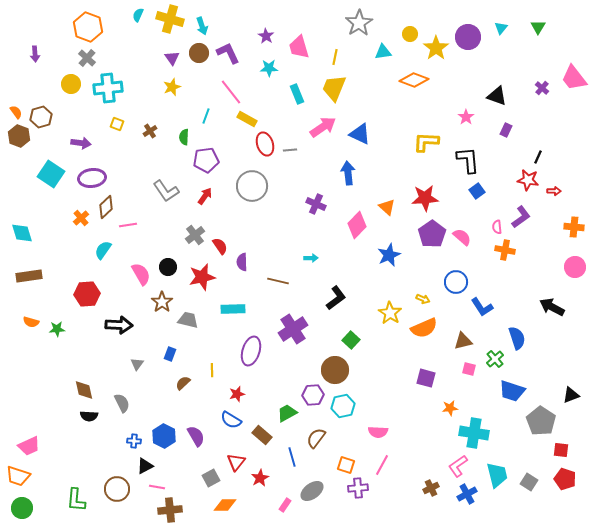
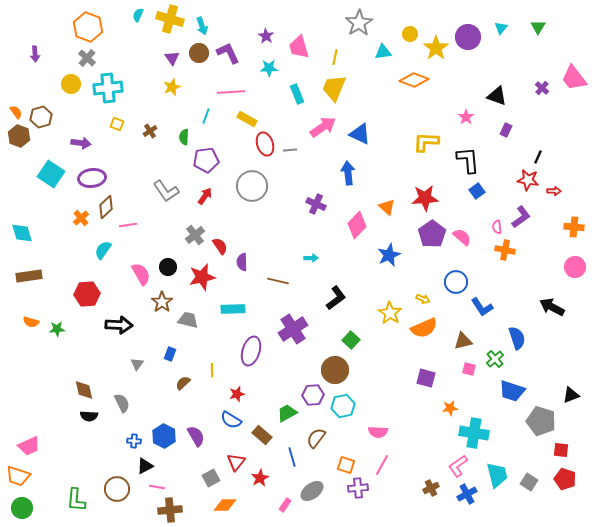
pink line at (231, 92): rotated 56 degrees counterclockwise
gray pentagon at (541, 421): rotated 16 degrees counterclockwise
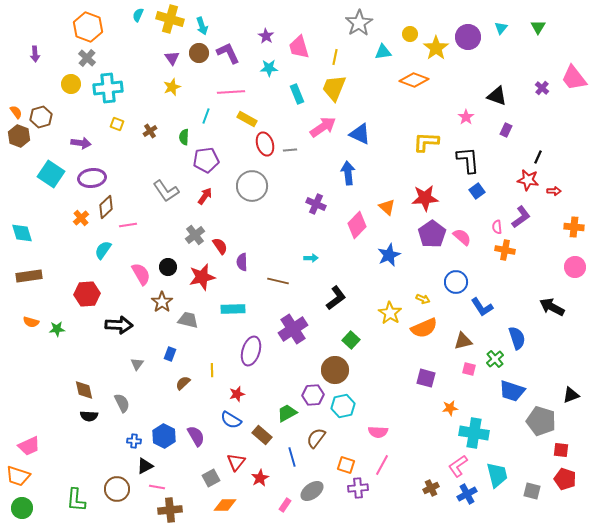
gray square at (529, 482): moved 3 px right, 9 px down; rotated 18 degrees counterclockwise
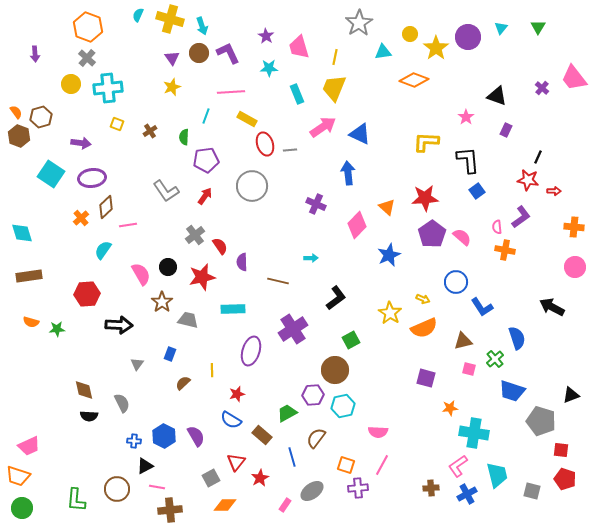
green square at (351, 340): rotated 18 degrees clockwise
brown cross at (431, 488): rotated 21 degrees clockwise
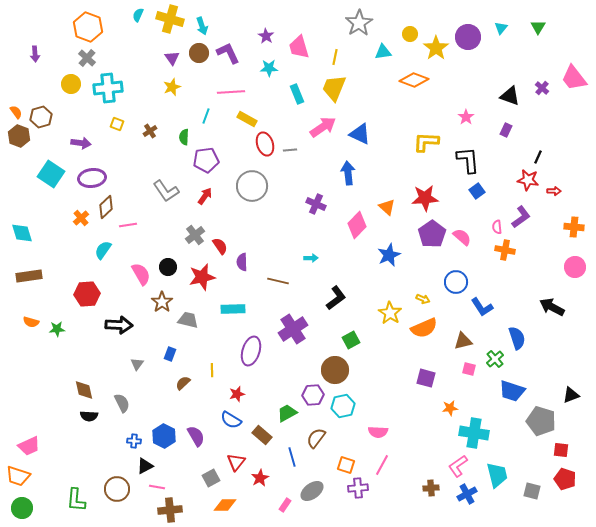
black triangle at (497, 96): moved 13 px right
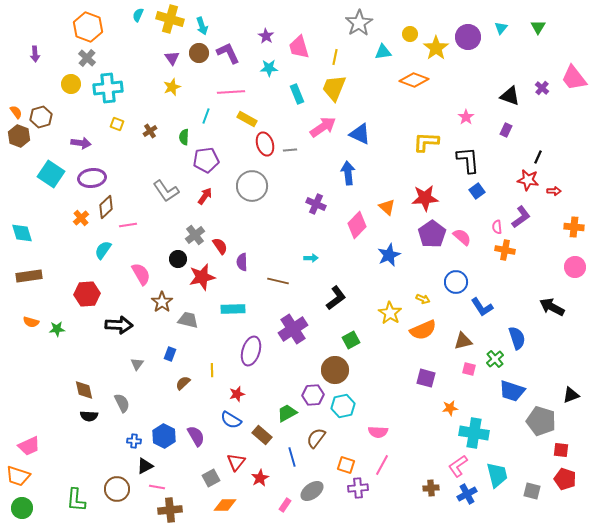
black circle at (168, 267): moved 10 px right, 8 px up
orange semicircle at (424, 328): moved 1 px left, 2 px down
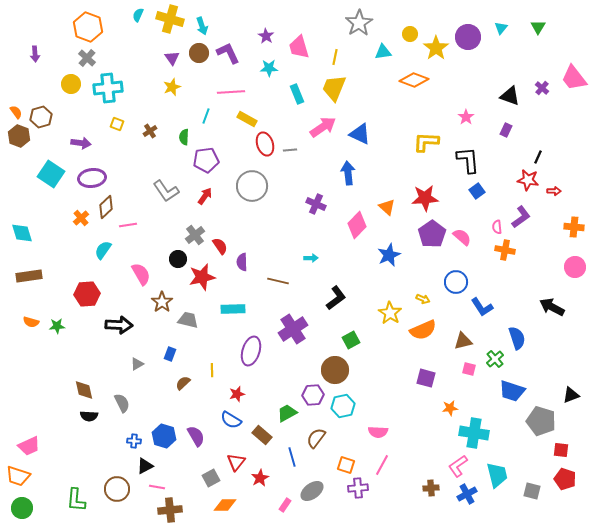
green star at (57, 329): moved 3 px up
gray triangle at (137, 364): rotated 24 degrees clockwise
blue hexagon at (164, 436): rotated 10 degrees counterclockwise
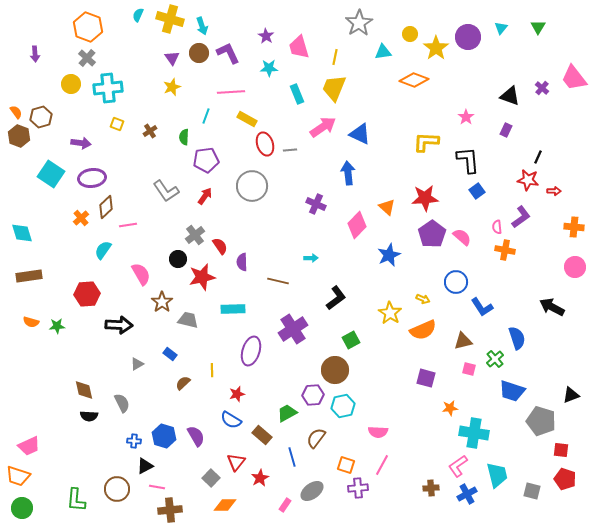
blue rectangle at (170, 354): rotated 72 degrees counterclockwise
gray square at (211, 478): rotated 18 degrees counterclockwise
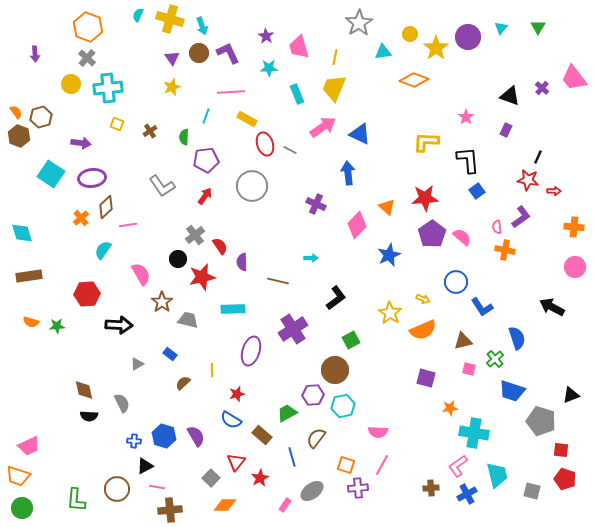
gray line at (290, 150): rotated 32 degrees clockwise
gray L-shape at (166, 191): moved 4 px left, 5 px up
